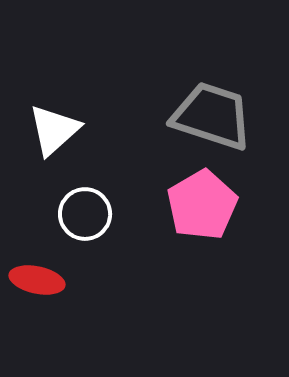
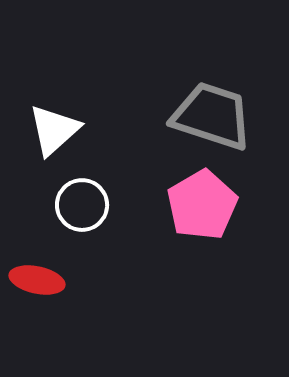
white circle: moved 3 px left, 9 px up
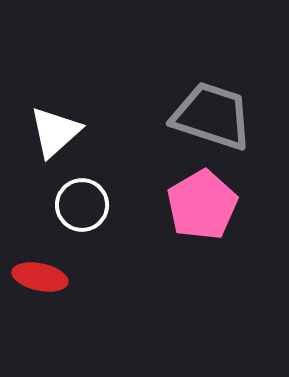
white triangle: moved 1 px right, 2 px down
red ellipse: moved 3 px right, 3 px up
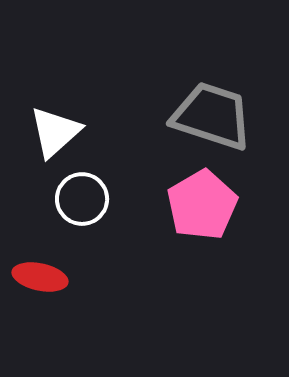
white circle: moved 6 px up
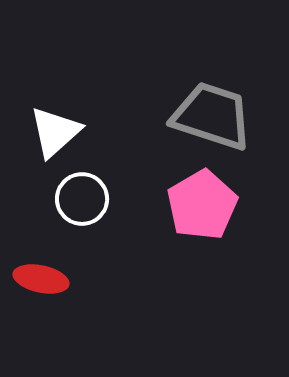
red ellipse: moved 1 px right, 2 px down
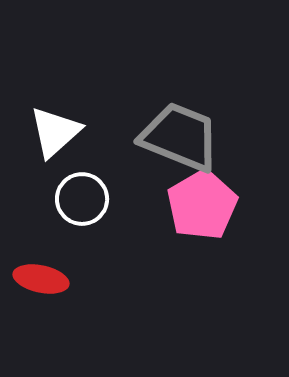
gray trapezoid: moved 32 px left, 21 px down; rotated 4 degrees clockwise
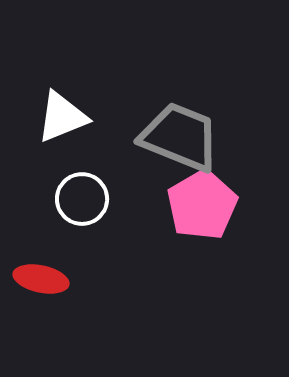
white triangle: moved 7 px right, 15 px up; rotated 20 degrees clockwise
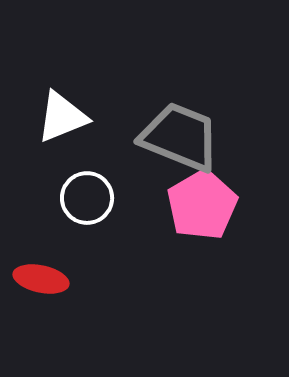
white circle: moved 5 px right, 1 px up
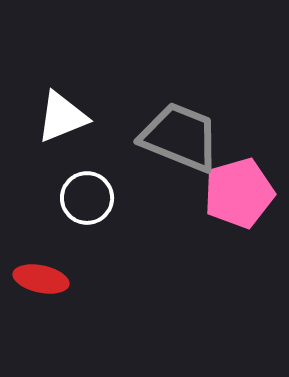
pink pentagon: moved 37 px right, 12 px up; rotated 14 degrees clockwise
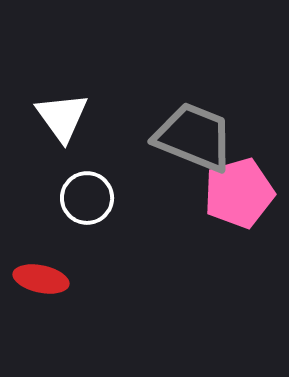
white triangle: rotated 44 degrees counterclockwise
gray trapezoid: moved 14 px right
